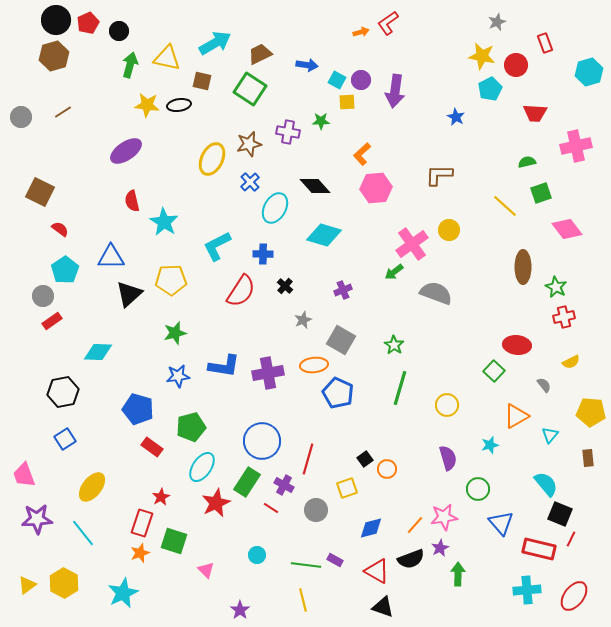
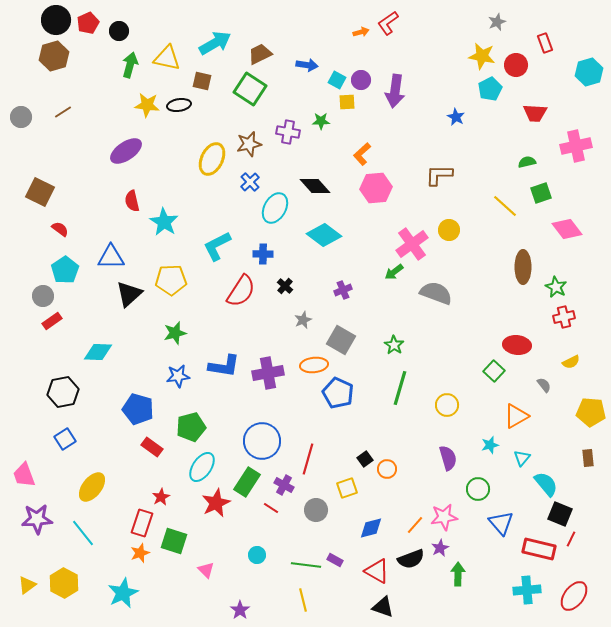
cyan diamond at (324, 235): rotated 20 degrees clockwise
cyan triangle at (550, 435): moved 28 px left, 23 px down
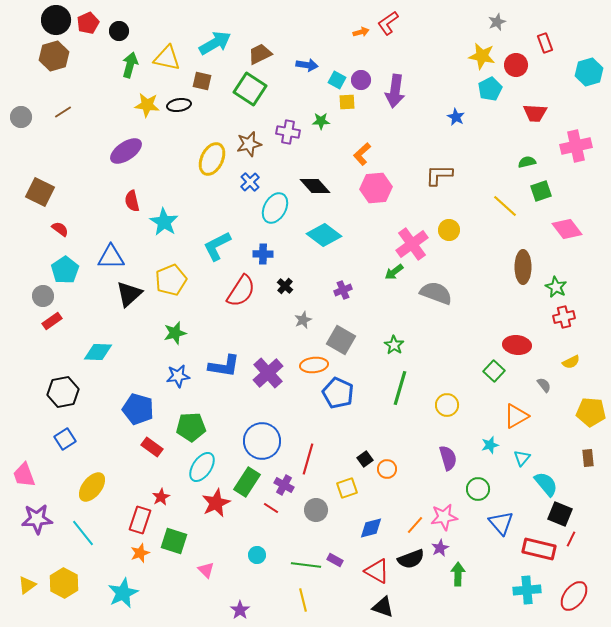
green square at (541, 193): moved 2 px up
yellow pentagon at (171, 280): rotated 20 degrees counterclockwise
purple cross at (268, 373): rotated 32 degrees counterclockwise
green pentagon at (191, 427): rotated 12 degrees clockwise
red rectangle at (142, 523): moved 2 px left, 3 px up
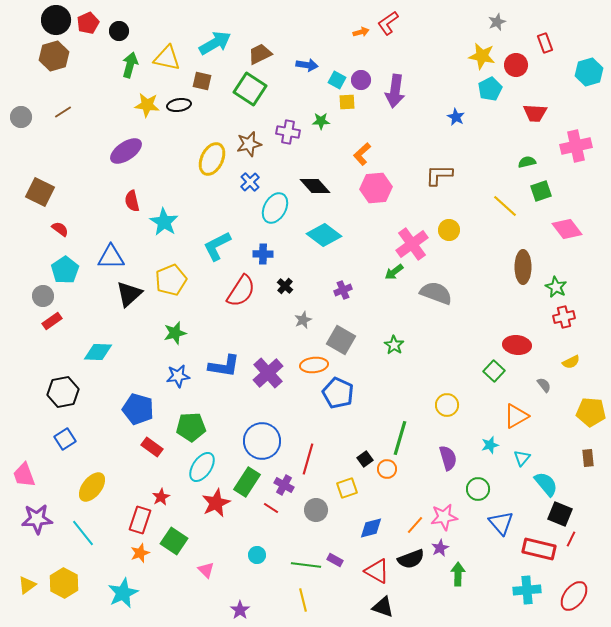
green line at (400, 388): moved 50 px down
green square at (174, 541): rotated 16 degrees clockwise
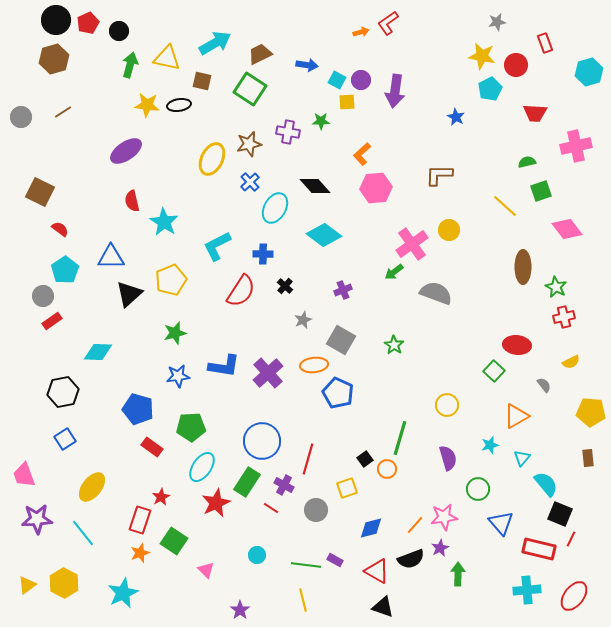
gray star at (497, 22): rotated 12 degrees clockwise
brown hexagon at (54, 56): moved 3 px down
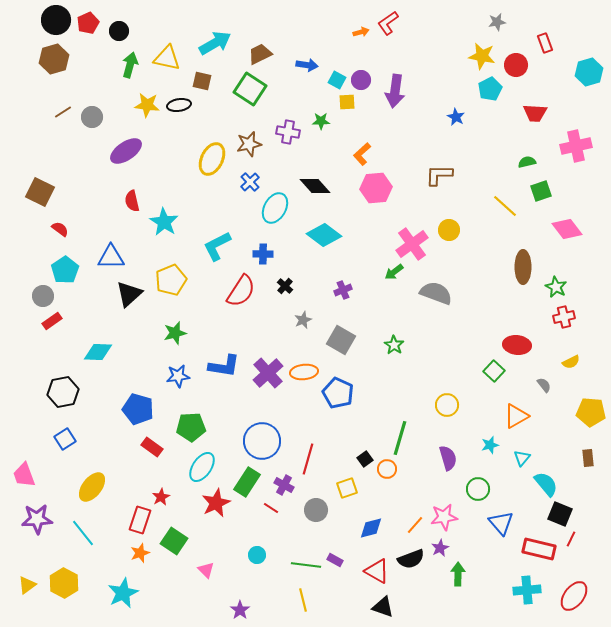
gray circle at (21, 117): moved 71 px right
orange ellipse at (314, 365): moved 10 px left, 7 px down
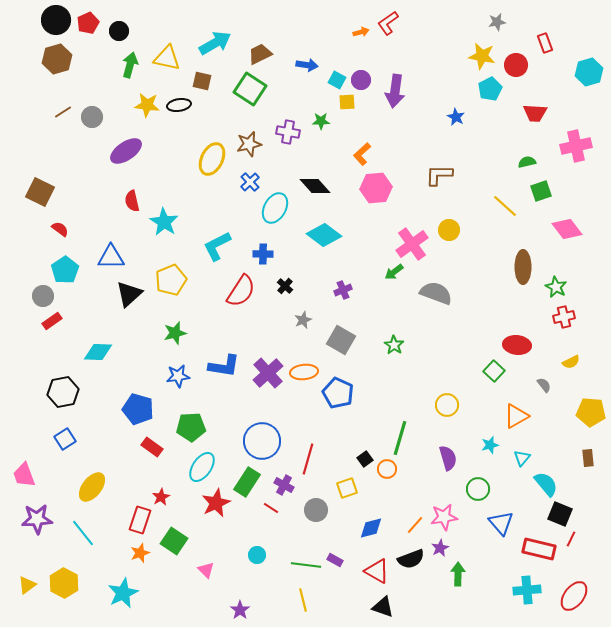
brown hexagon at (54, 59): moved 3 px right
